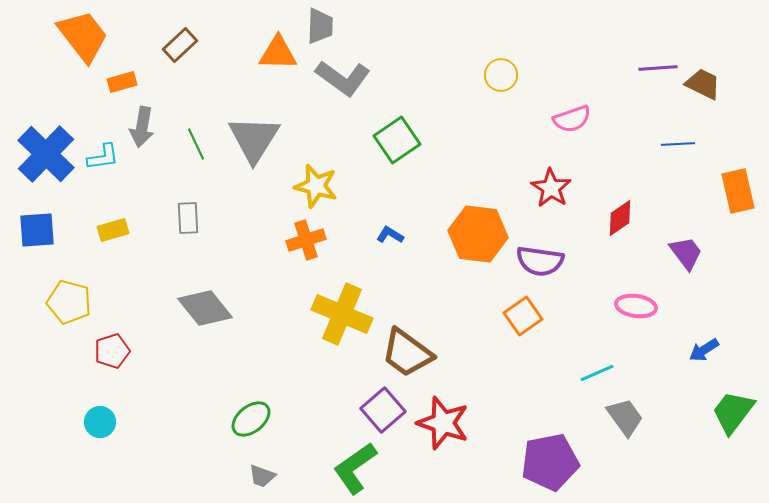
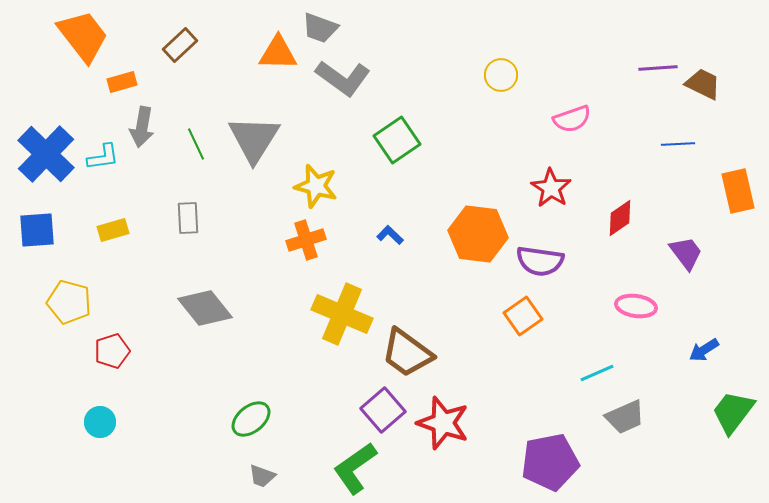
gray trapezoid at (320, 26): moved 2 px down; rotated 108 degrees clockwise
blue L-shape at (390, 235): rotated 12 degrees clockwise
gray trapezoid at (625, 417): rotated 102 degrees clockwise
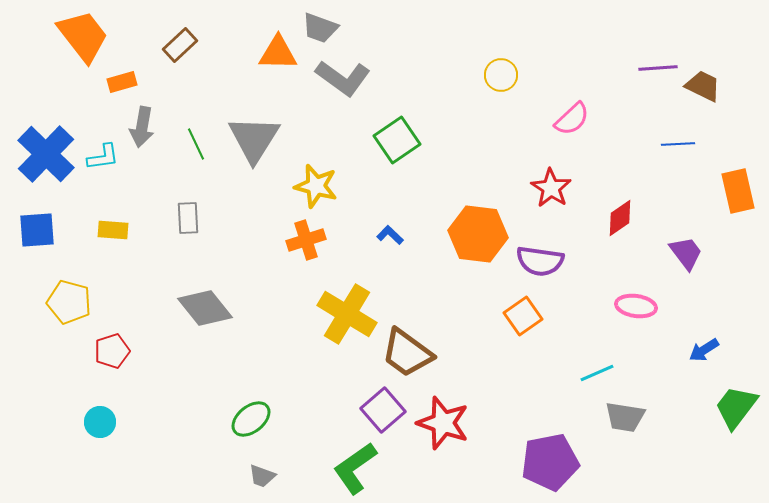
brown trapezoid at (703, 84): moved 2 px down
pink semicircle at (572, 119): rotated 24 degrees counterclockwise
yellow rectangle at (113, 230): rotated 20 degrees clockwise
yellow cross at (342, 314): moved 5 px right; rotated 8 degrees clockwise
green trapezoid at (733, 412): moved 3 px right, 5 px up
gray trapezoid at (625, 417): rotated 33 degrees clockwise
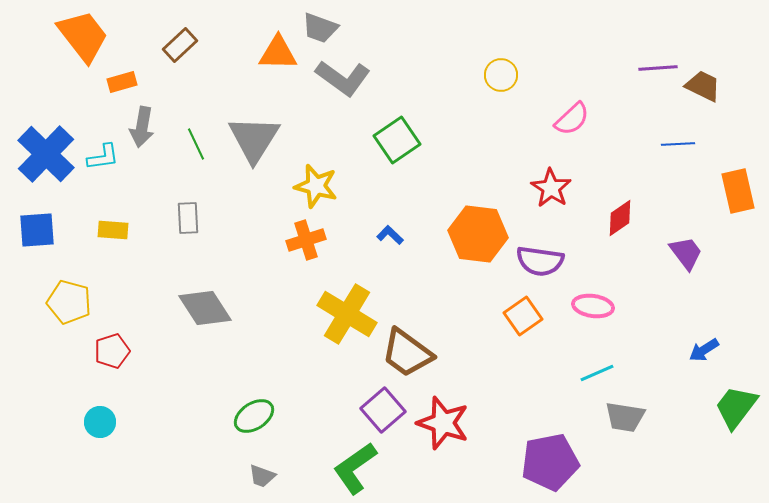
pink ellipse at (636, 306): moved 43 px left
gray diamond at (205, 308): rotated 6 degrees clockwise
green ellipse at (251, 419): moved 3 px right, 3 px up; rotated 6 degrees clockwise
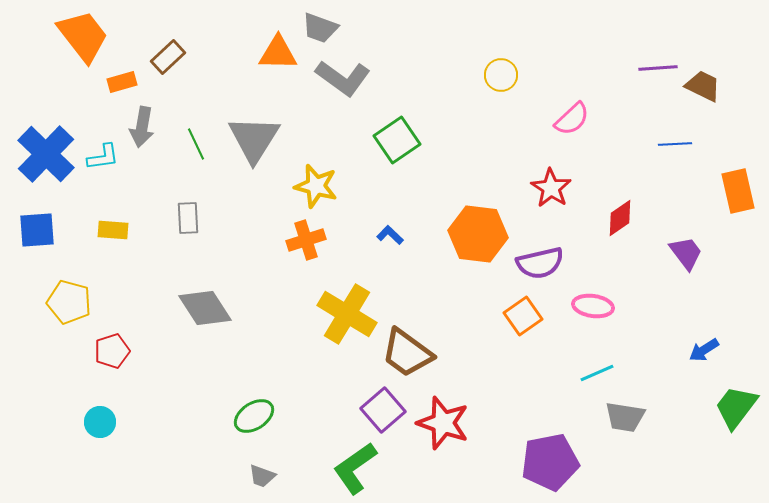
brown rectangle at (180, 45): moved 12 px left, 12 px down
blue line at (678, 144): moved 3 px left
purple semicircle at (540, 261): moved 2 px down; rotated 21 degrees counterclockwise
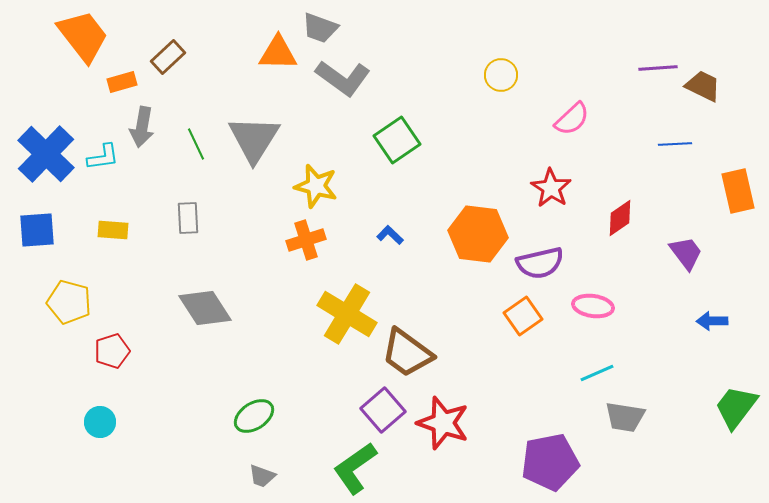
blue arrow at (704, 350): moved 8 px right, 29 px up; rotated 32 degrees clockwise
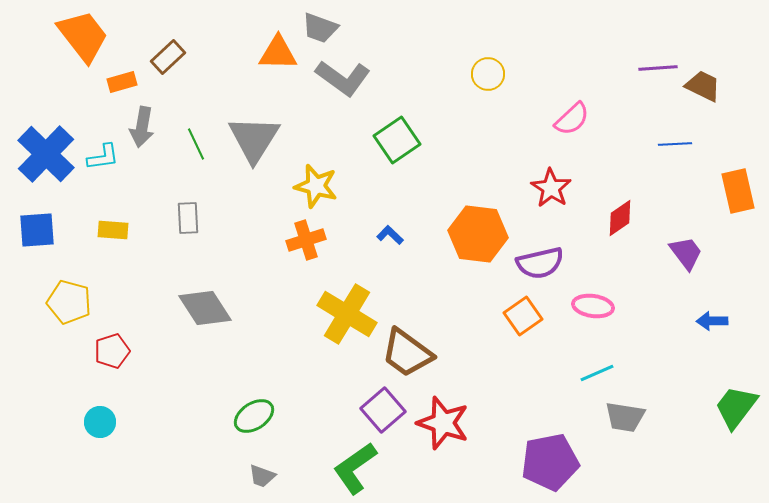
yellow circle at (501, 75): moved 13 px left, 1 px up
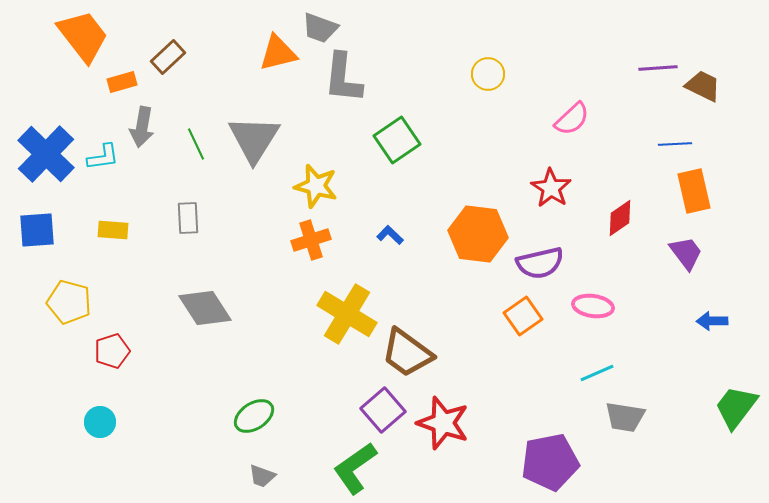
orange triangle at (278, 53): rotated 15 degrees counterclockwise
gray L-shape at (343, 78): rotated 60 degrees clockwise
orange rectangle at (738, 191): moved 44 px left
orange cross at (306, 240): moved 5 px right
